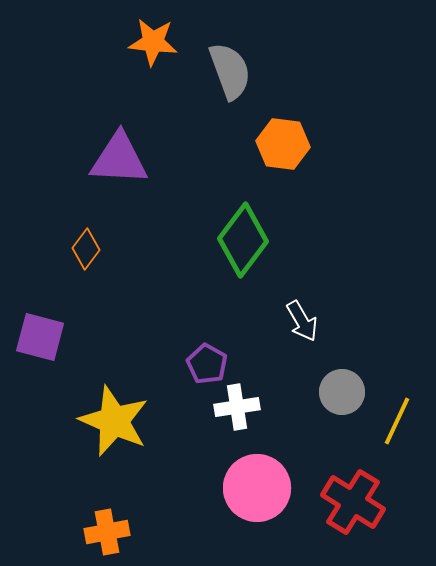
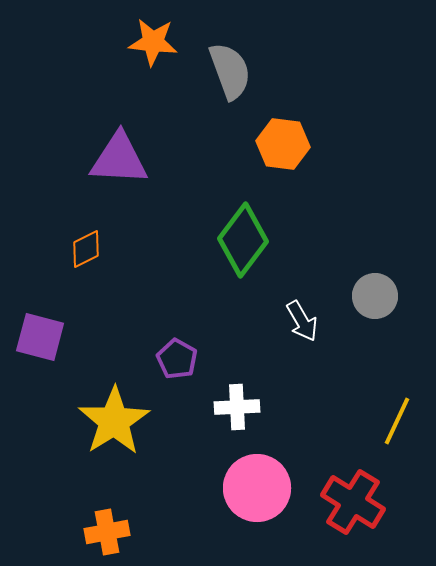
orange diamond: rotated 27 degrees clockwise
purple pentagon: moved 30 px left, 5 px up
gray circle: moved 33 px right, 96 px up
white cross: rotated 6 degrees clockwise
yellow star: rotated 16 degrees clockwise
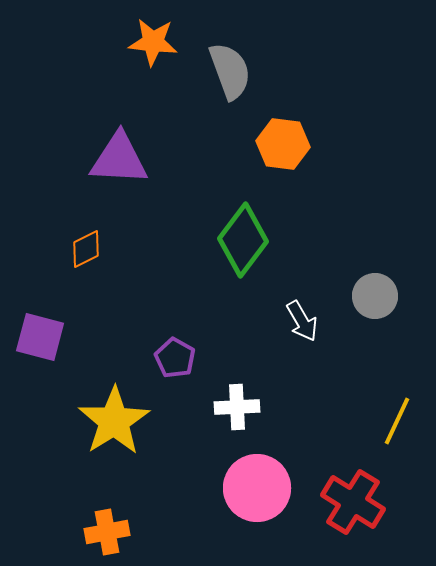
purple pentagon: moved 2 px left, 1 px up
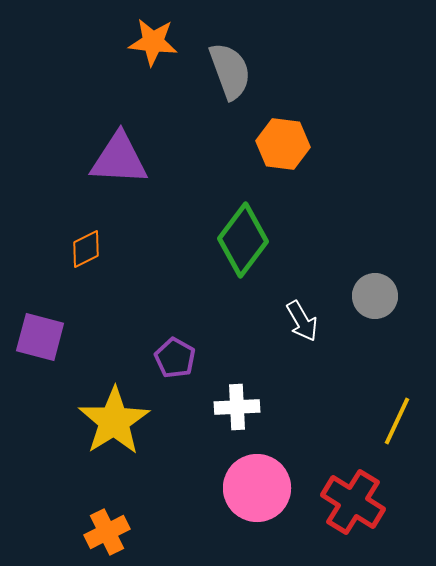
orange cross: rotated 15 degrees counterclockwise
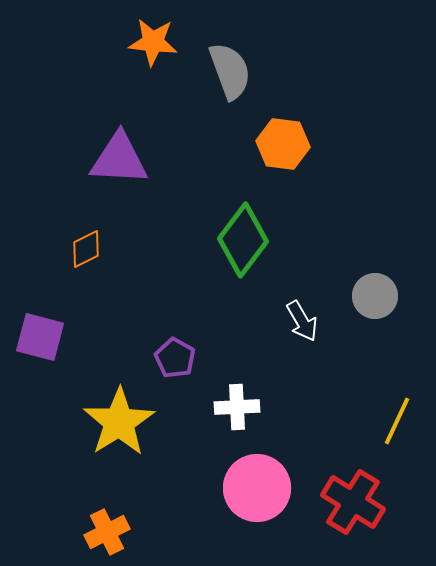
yellow star: moved 5 px right, 1 px down
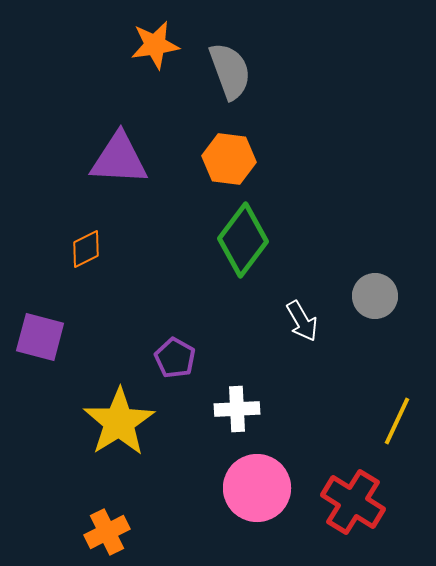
orange star: moved 2 px right, 3 px down; rotated 15 degrees counterclockwise
orange hexagon: moved 54 px left, 15 px down
white cross: moved 2 px down
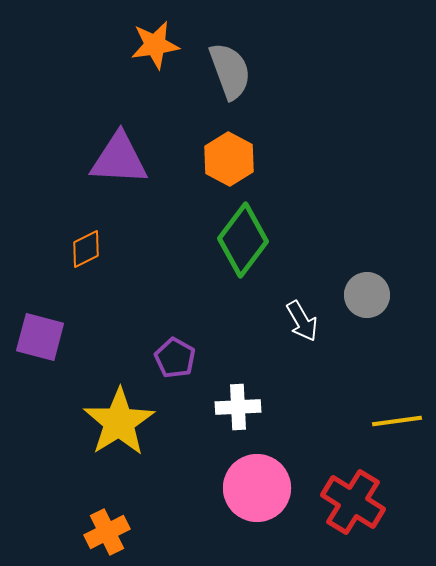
orange hexagon: rotated 21 degrees clockwise
gray circle: moved 8 px left, 1 px up
white cross: moved 1 px right, 2 px up
yellow line: rotated 57 degrees clockwise
